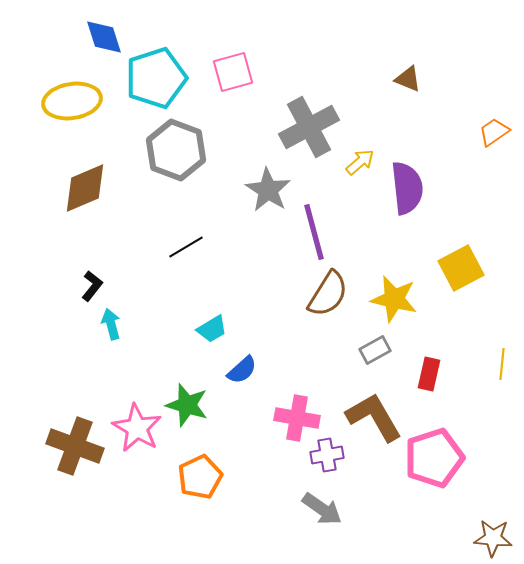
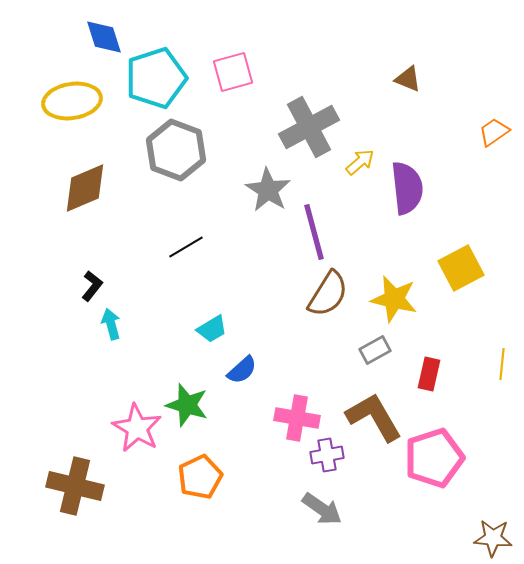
brown cross: moved 40 px down; rotated 6 degrees counterclockwise
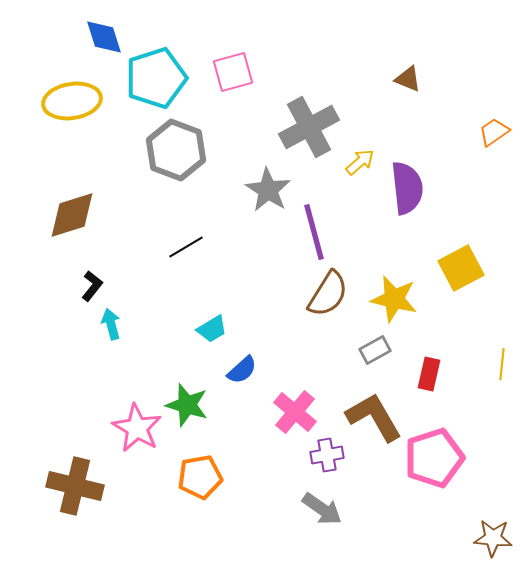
brown diamond: moved 13 px left, 27 px down; rotated 6 degrees clockwise
pink cross: moved 2 px left, 6 px up; rotated 30 degrees clockwise
orange pentagon: rotated 15 degrees clockwise
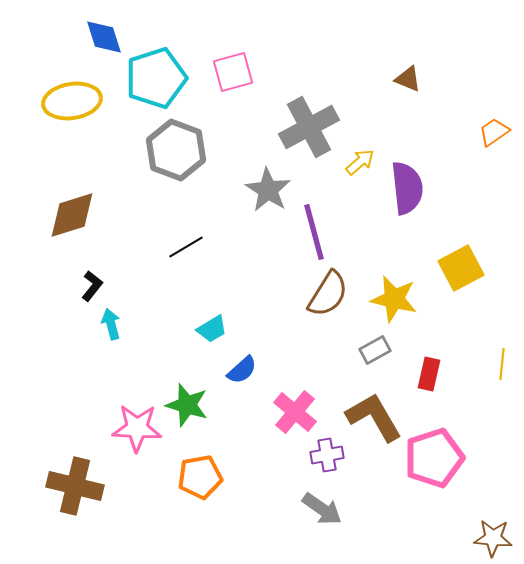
pink star: rotated 27 degrees counterclockwise
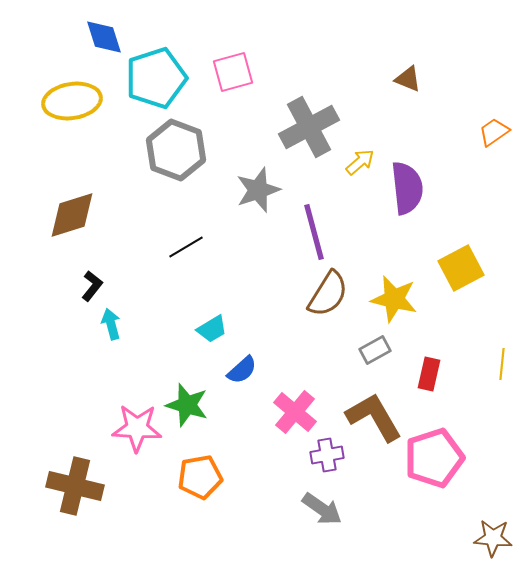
gray star: moved 10 px left; rotated 21 degrees clockwise
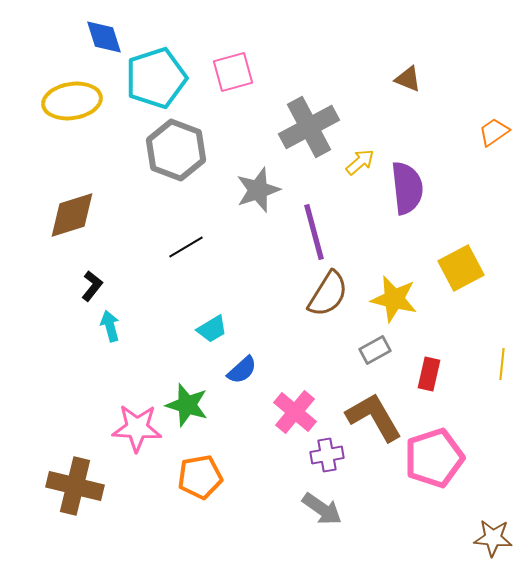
cyan arrow: moved 1 px left, 2 px down
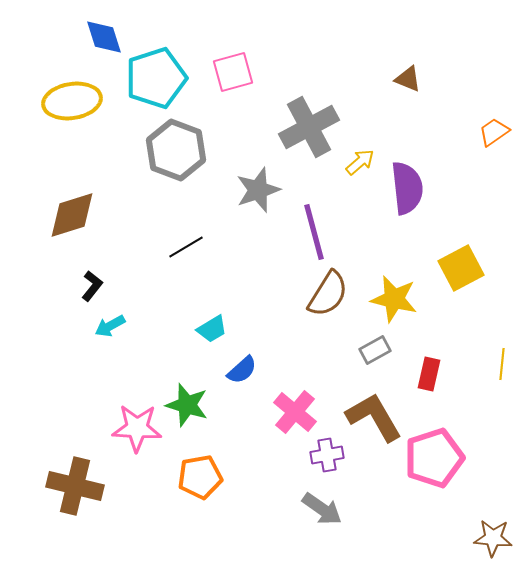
cyan arrow: rotated 104 degrees counterclockwise
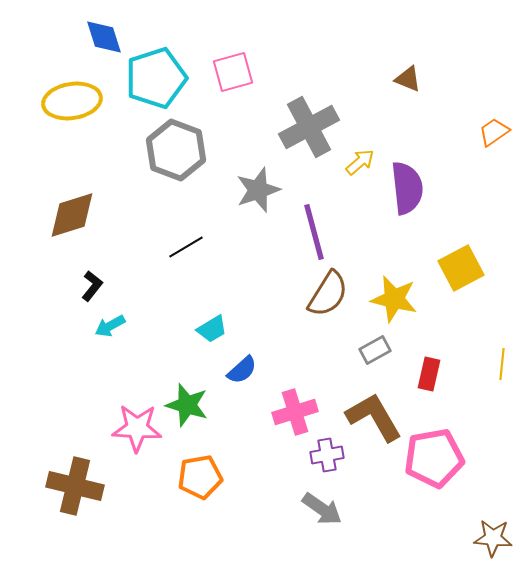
pink cross: rotated 33 degrees clockwise
pink pentagon: rotated 8 degrees clockwise
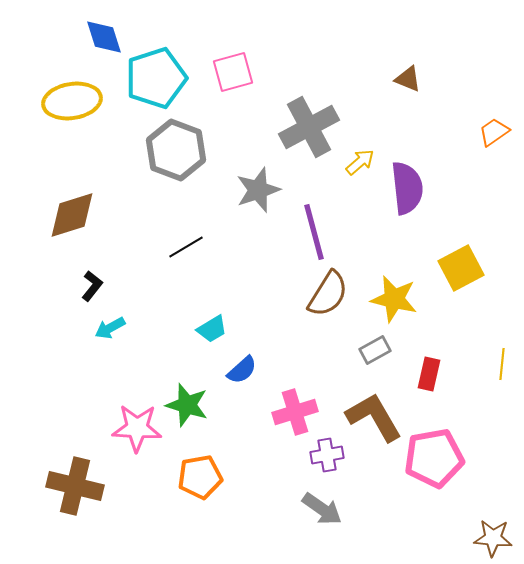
cyan arrow: moved 2 px down
